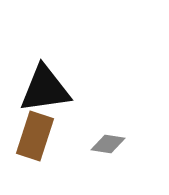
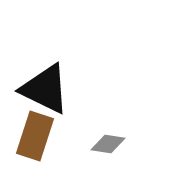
black triangle: rotated 34 degrees clockwise
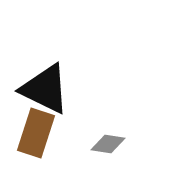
brown rectangle: moved 1 px right, 3 px up
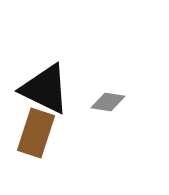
gray diamond: moved 42 px up
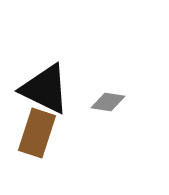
brown rectangle: moved 1 px right
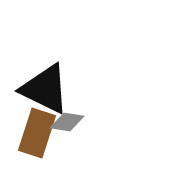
gray diamond: moved 41 px left, 20 px down
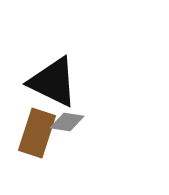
black triangle: moved 8 px right, 7 px up
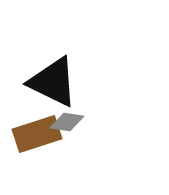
brown rectangle: moved 1 px down; rotated 54 degrees clockwise
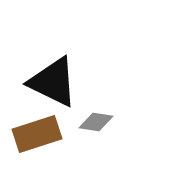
gray diamond: moved 29 px right
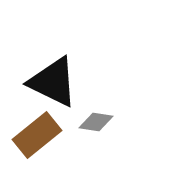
brown rectangle: moved 1 px down; rotated 21 degrees counterclockwise
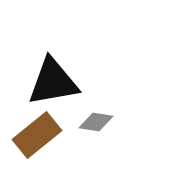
black triangle: rotated 36 degrees counterclockwise
